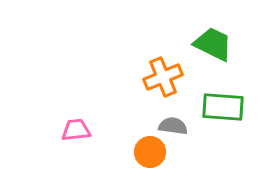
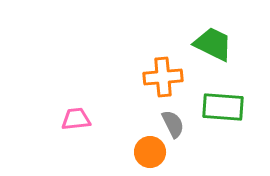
orange cross: rotated 18 degrees clockwise
gray semicircle: moved 2 px up; rotated 56 degrees clockwise
pink trapezoid: moved 11 px up
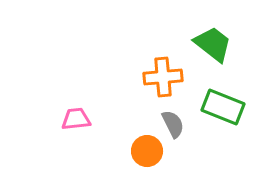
green trapezoid: rotated 12 degrees clockwise
green rectangle: rotated 18 degrees clockwise
orange circle: moved 3 px left, 1 px up
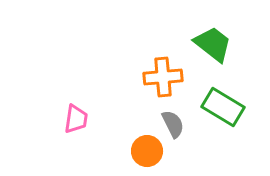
green rectangle: rotated 9 degrees clockwise
pink trapezoid: rotated 104 degrees clockwise
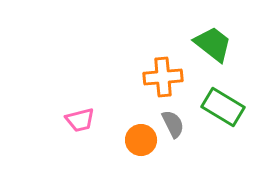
pink trapezoid: moved 4 px right, 1 px down; rotated 68 degrees clockwise
orange circle: moved 6 px left, 11 px up
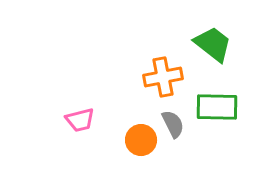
orange cross: rotated 6 degrees counterclockwise
green rectangle: moved 6 px left; rotated 30 degrees counterclockwise
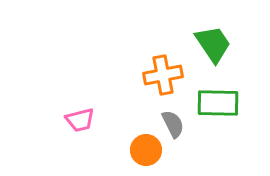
green trapezoid: rotated 18 degrees clockwise
orange cross: moved 2 px up
green rectangle: moved 1 px right, 4 px up
orange circle: moved 5 px right, 10 px down
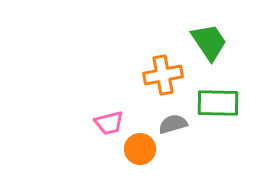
green trapezoid: moved 4 px left, 2 px up
pink trapezoid: moved 29 px right, 3 px down
gray semicircle: rotated 80 degrees counterclockwise
orange circle: moved 6 px left, 1 px up
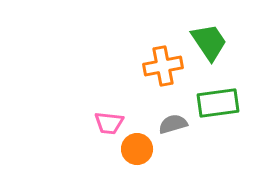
orange cross: moved 9 px up
green rectangle: rotated 9 degrees counterclockwise
pink trapezoid: rotated 20 degrees clockwise
orange circle: moved 3 px left
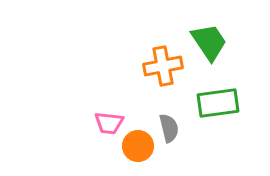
gray semicircle: moved 4 px left, 4 px down; rotated 92 degrees clockwise
orange circle: moved 1 px right, 3 px up
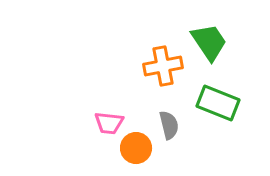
green rectangle: rotated 30 degrees clockwise
gray semicircle: moved 3 px up
orange circle: moved 2 px left, 2 px down
